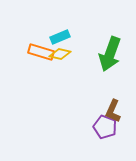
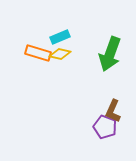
orange rectangle: moved 3 px left, 1 px down
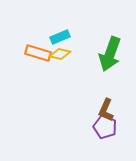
brown L-shape: moved 7 px left, 1 px up
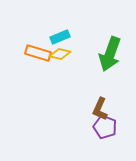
brown L-shape: moved 6 px left, 1 px up
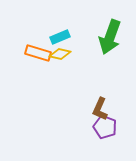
green arrow: moved 17 px up
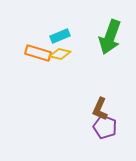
cyan rectangle: moved 1 px up
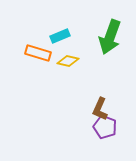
yellow diamond: moved 8 px right, 7 px down
